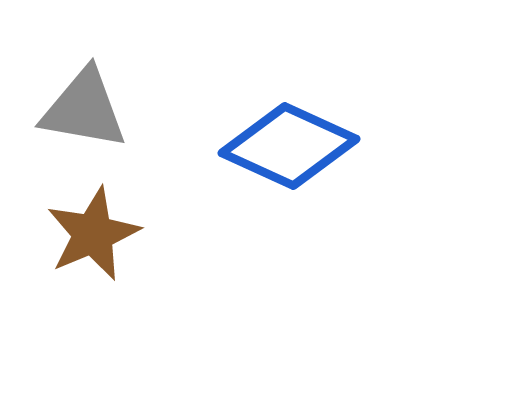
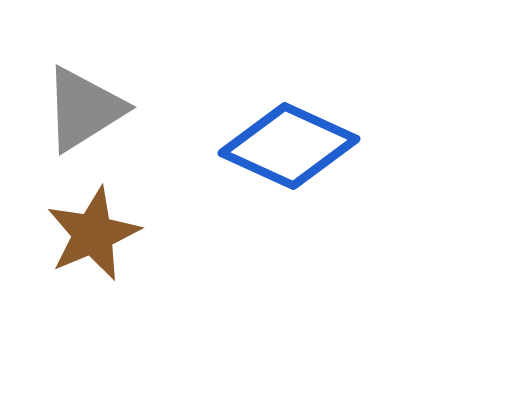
gray triangle: rotated 42 degrees counterclockwise
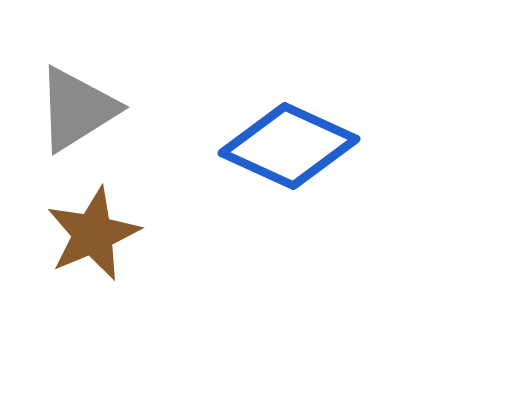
gray triangle: moved 7 px left
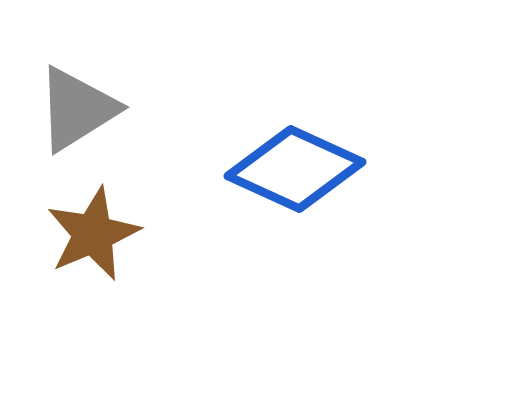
blue diamond: moved 6 px right, 23 px down
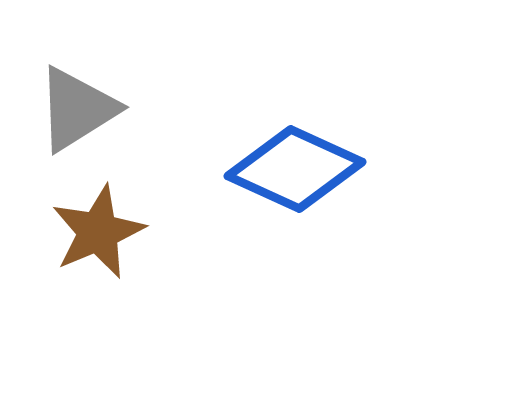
brown star: moved 5 px right, 2 px up
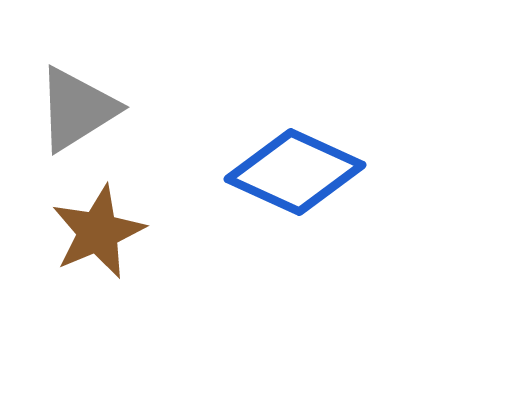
blue diamond: moved 3 px down
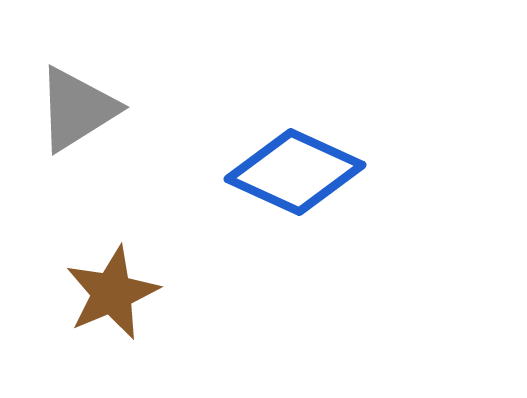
brown star: moved 14 px right, 61 px down
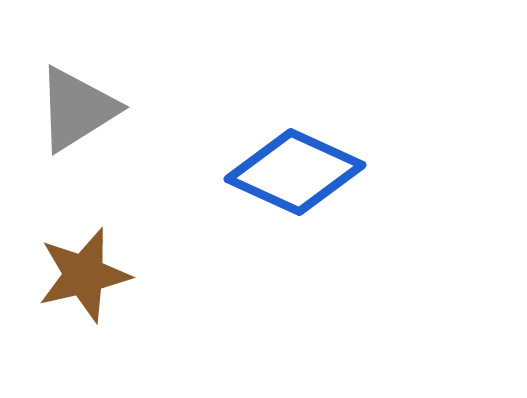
brown star: moved 28 px left, 18 px up; rotated 10 degrees clockwise
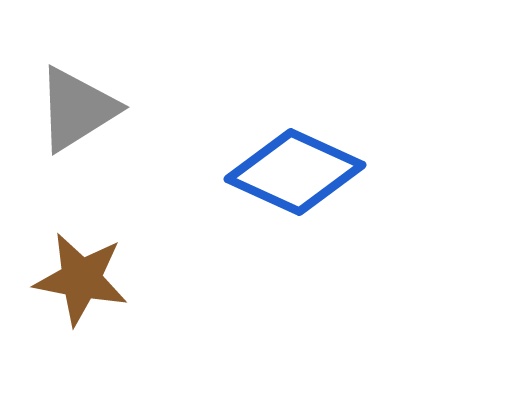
brown star: moved 3 px left, 4 px down; rotated 24 degrees clockwise
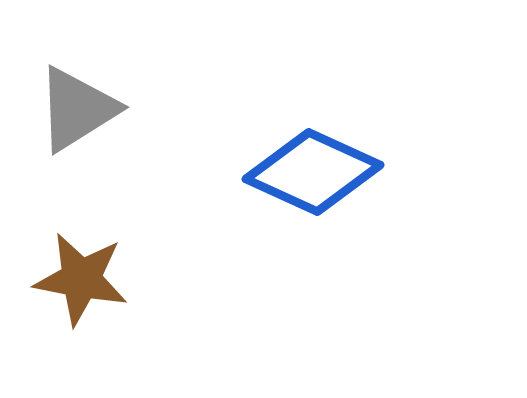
blue diamond: moved 18 px right
